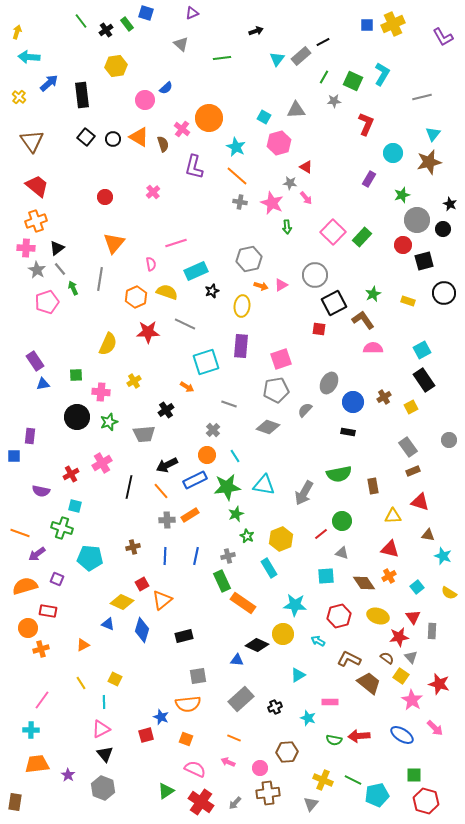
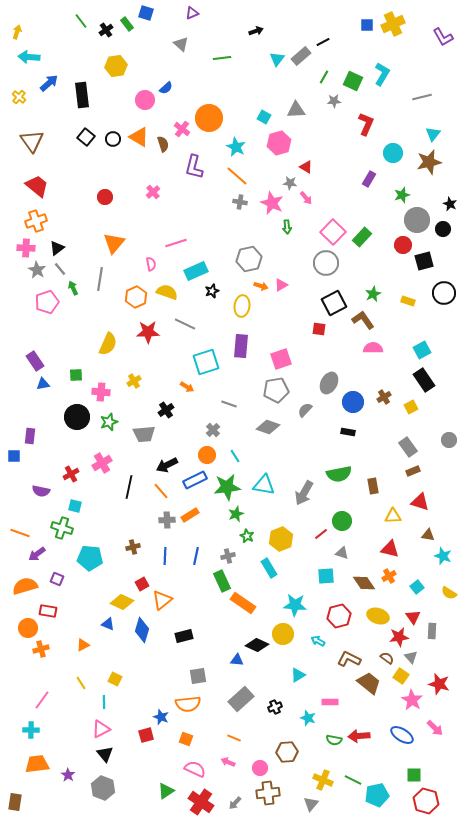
gray circle at (315, 275): moved 11 px right, 12 px up
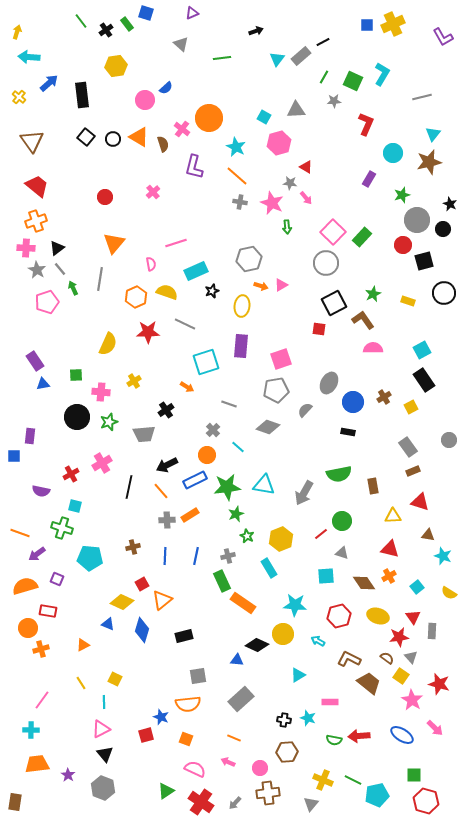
cyan line at (235, 456): moved 3 px right, 9 px up; rotated 16 degrees counterclockwise
black cross at (275, 707): moved 9 px right, 13 px down; rotated 32 degrees clockwise
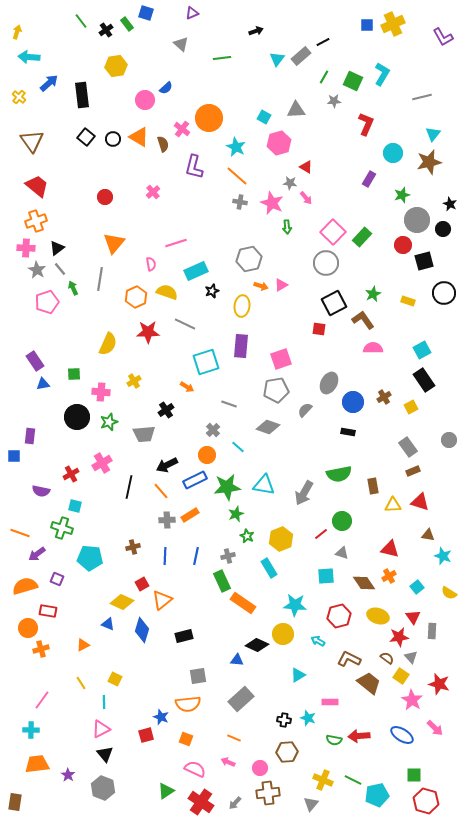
green square at (76, 375): moved 2 px left, 1 px up
yellow triangle at (393, 516): moved 11 px up
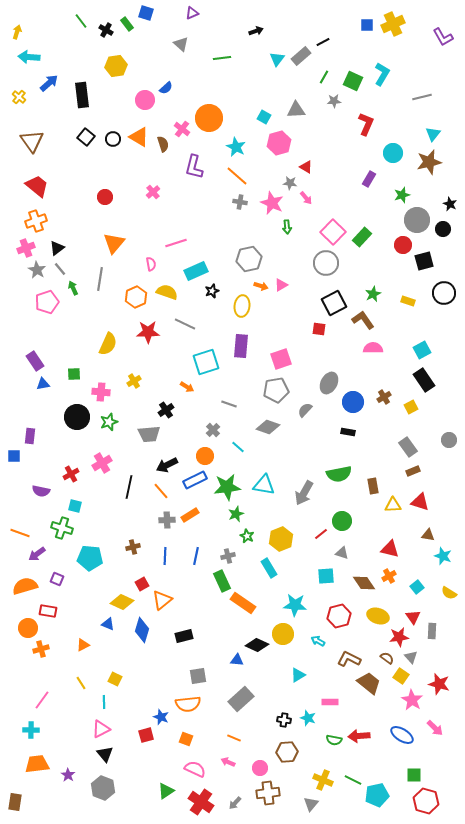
black cross at (106, 30): rotated 24 degrees counterclockwise
pink cross at (26, 248): rotated 24 degrees counterclockwise
gray trapezoid at (144, 434): moved 5 px right
orange circle at (207, 455): moved 2 px left, 1 px down
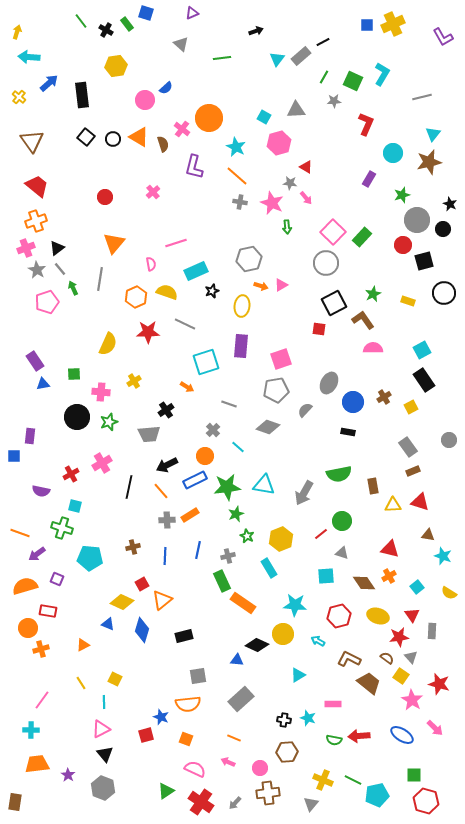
blue line at (196, 556): moved 2 px right, 6 px up
red triangle at (413, 617): moved 1 px left, 2 px up
pink rectangle at (330, 702): moved 3 px right, 2 px down
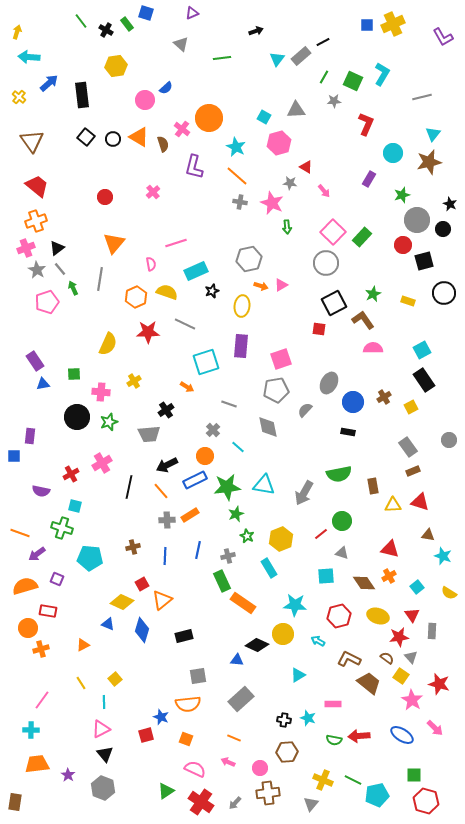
pink arrow at (306, 198): moved 18 px right, 7 px up
gray diamond at (268, 427): rotated 60 degrees clockwise
yellow square at (115, 679): rotated 24 degrees clockwise
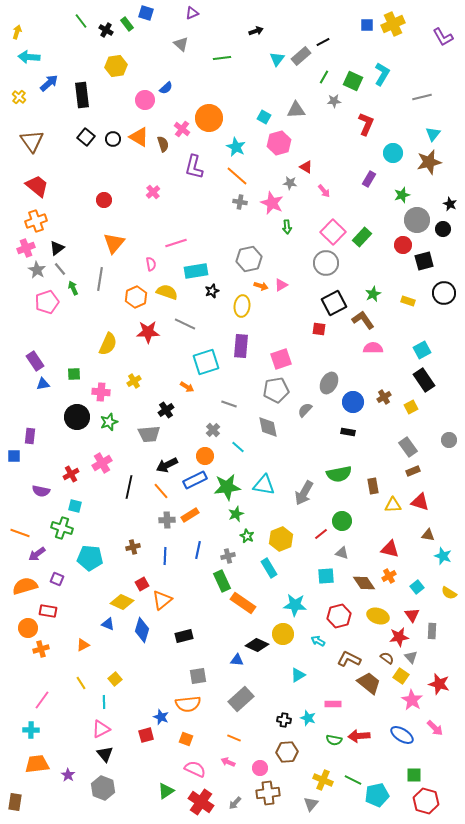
red circle at (105, 197): moved 1 px left, 3 px down
cyan rectangle at (196, 271): rotated 15 degrees clockwise
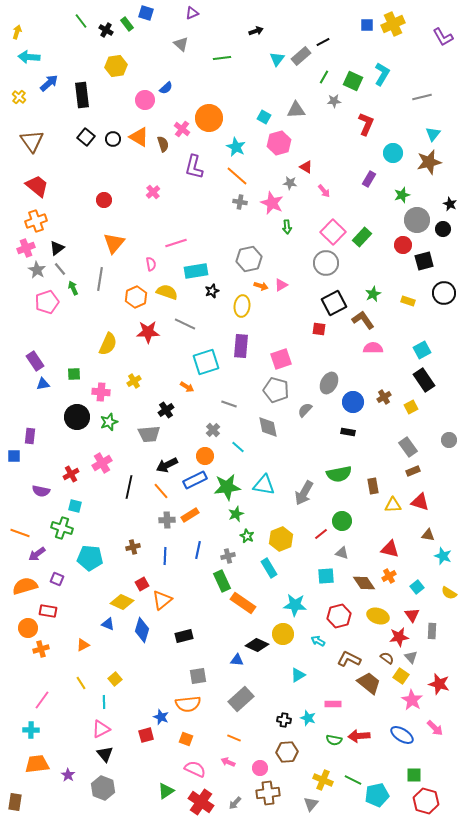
gray pentagon at (276, 390): rotated 25 degrees clockwise
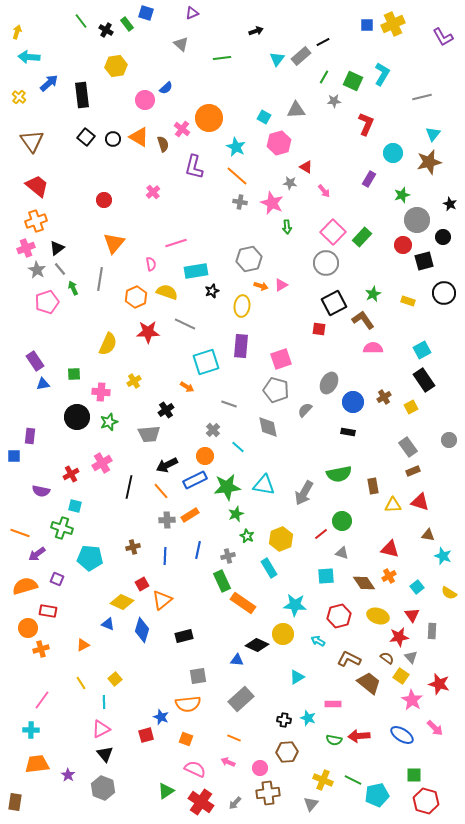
black circle at (443, 229): moved 8 px down
cyan triangle at (298, 675): moved 1 px left, 2 px down
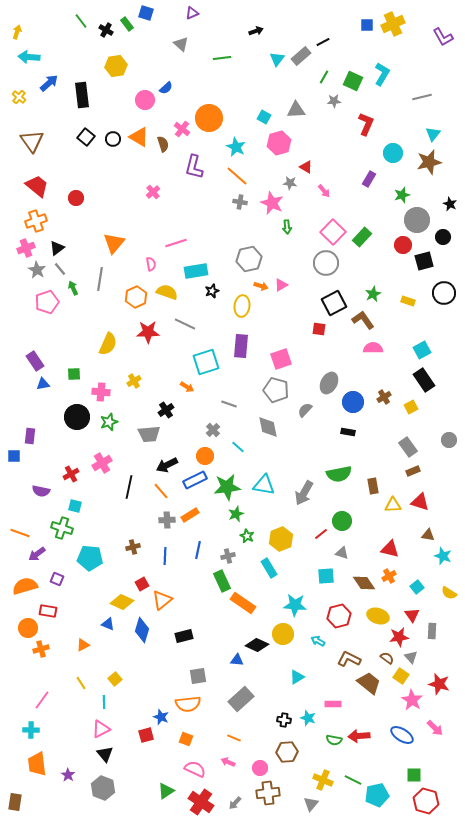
red circle at (104, 200): moved 28 px left, 2 px up
orange trapezoid at (37, 764): rotated 90 degrees counterclockwise
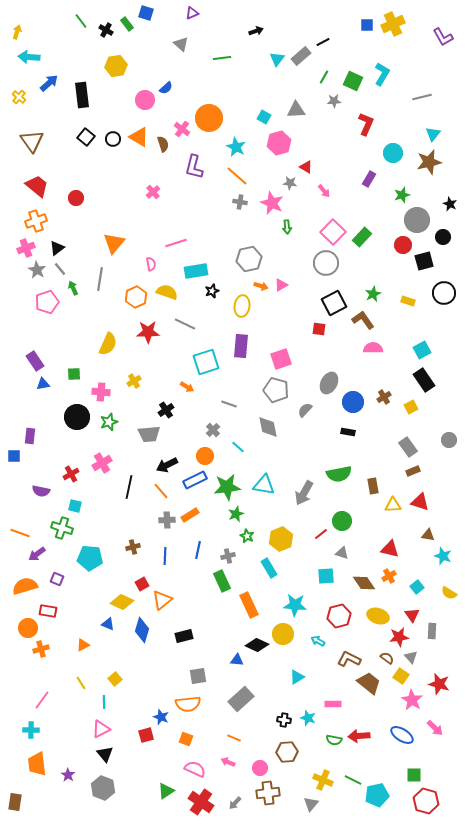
orange rectangle at (243, 603): moved 6 px right, 2 px down; rotated 30 degrees clockwise
